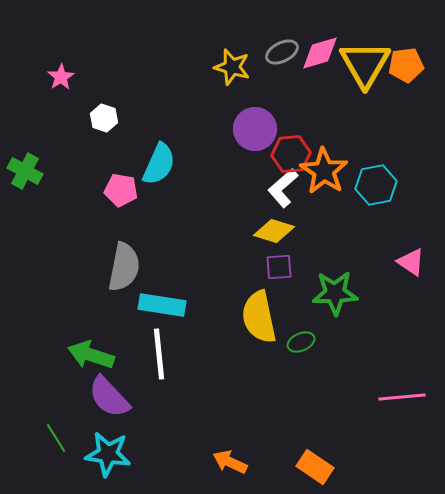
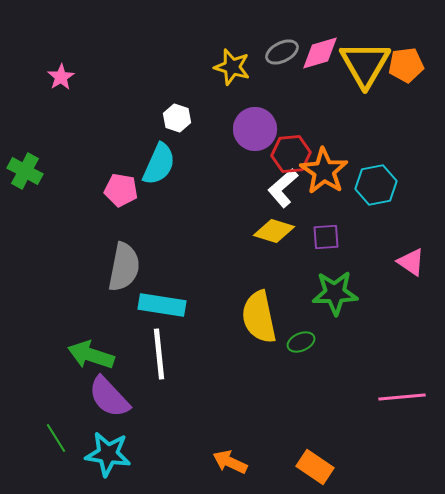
white hexagon: moved 73 px right
purple square: moved 47 px right, 30 px up
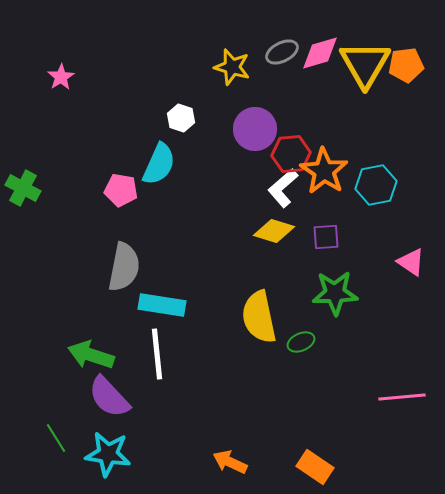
white hexagon: moved 4 px right
green cross: moved 2 px left, 17 px down
white line: moved 2 px left
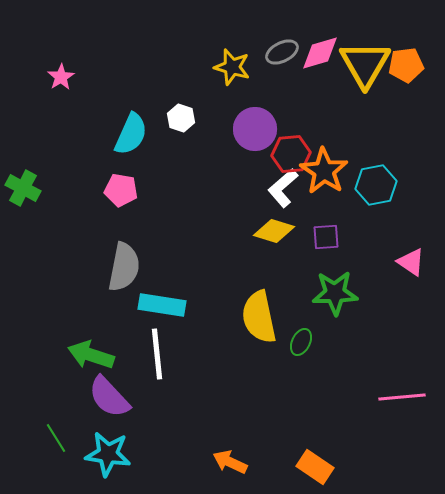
cyan semicircle: moved 28 px left, 30 px up
green ellipse: rotated 40 degrees counterclockwise
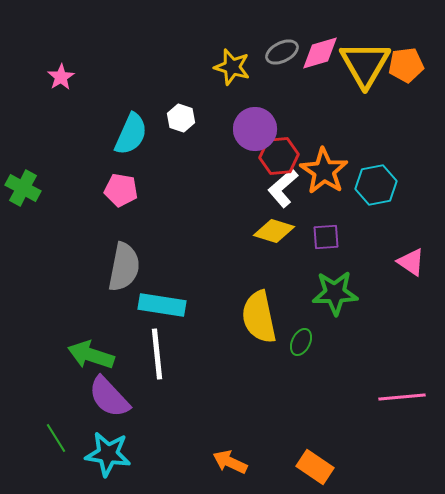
red hexagon: moved 12 px left, 2 px down
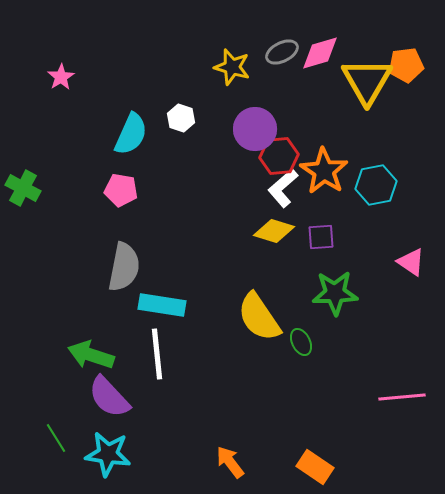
yellow triangle: moved 2 px right, 17 px down
purple square: moved 5 px left
yellow semicircle: rotated 22 degrees counterclockwise
green ellipse: rotated 52 degrees counterclockwise
orange arrow: rotated 28 degrees clockwise
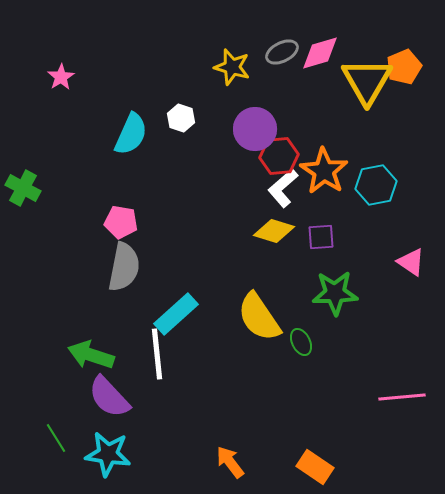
orange pentagon: moved 2 px left, 2 px down; rotated 16 degrees counterclockwise
pink pentagon: moved 32 px down
cyan rectangle: moved 14 px right, 9 px down; rotated 51 degrees counterclockwise
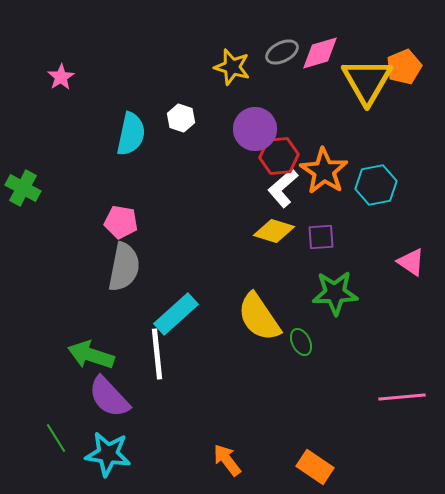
cyan semicircle: rotated 12 degrees counterclockwise
orange arrow: moved 3 px left, 2 px up
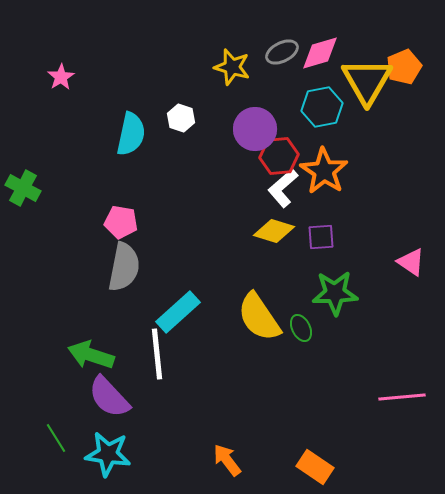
cyan hexagon: moved 54 px left, 78 px up
cyan rectangle: moved 2 px right, 2 px up
green ellipse: moved 14 px up
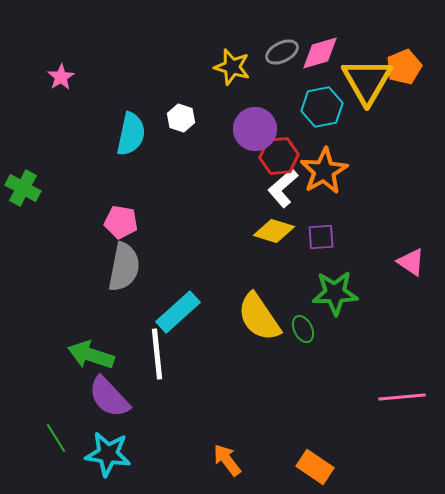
orange star: rotated 9 degrees clockwise
green ellipse: moved 2 px right, 1 px down
